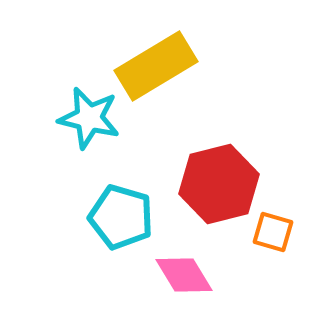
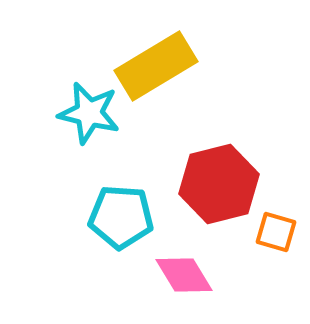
cyan star: moved 5 px up
cyan pentagon: rotated 12 degrees counterclockwise
orange square: moved 3 px right
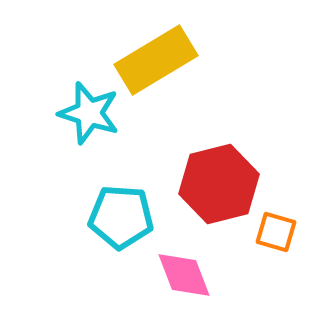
yellow rectangle: moved 6 px up
cyan star: rotated 4 degrees clockwise
pink diamond: rotated 10 degrees clockwise
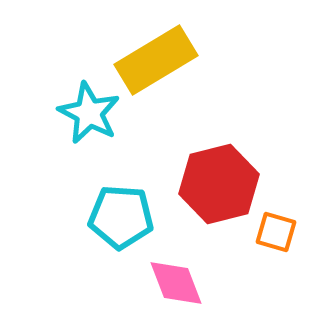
cyan star: rotated 10 degrees clockwise
pink diamond: moved 8 px left, 8 px down
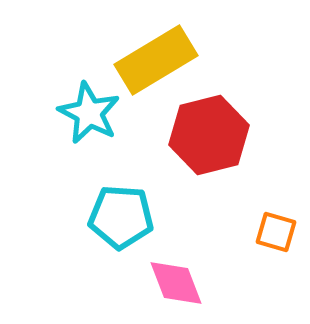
red hexagon: moved 10 px left, 49 px up
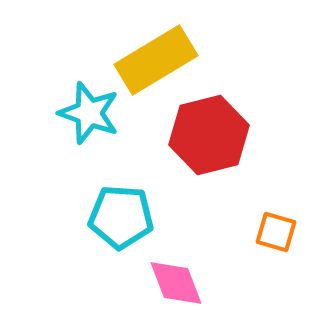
cyan star: rotated 8 degrees counterclockwise
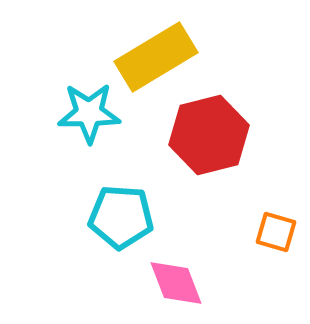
yellow rectangle: moved 3 px up
cyan star: rotated 20 degrees counterclockwise
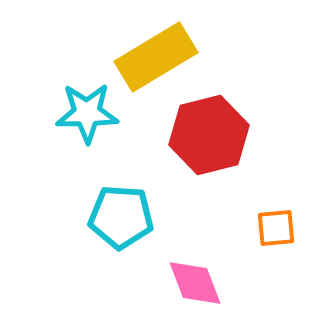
cyan star: moved 2 px left
orange square: moved 4 px up; rotated 21 degrees counterclockwise
pink diamond: moved 19 px right
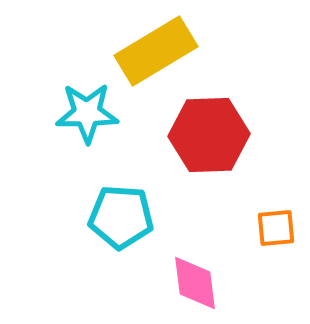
yellow rectangle: moved 6 px up
red hexagon: rotated 12 degrees clockwise
pink diamond: rotated 14 degrees clockwise
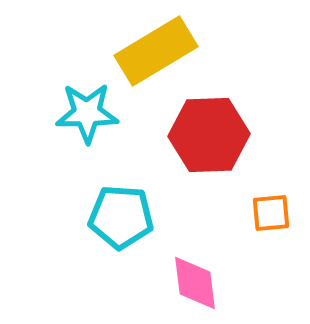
orange square: moved 5 px left, 15 px up
